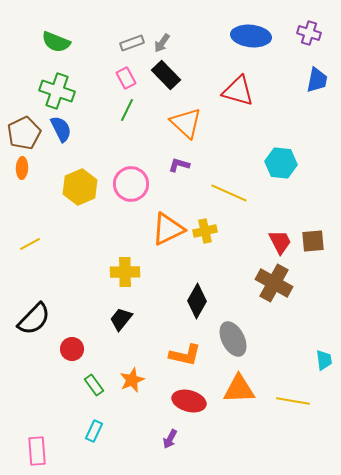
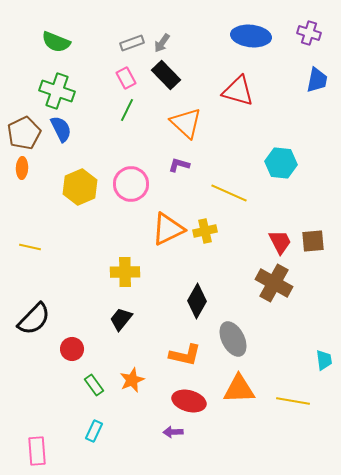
yellow line at (30, 244): moved 3 px down; rotated 40 degrees clockwise
purple arrow at (170, 439): moved 3 px right, 7 px up; rotated 60 degrees clockwise
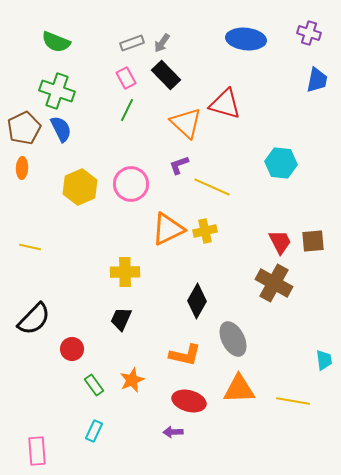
blue ellipse at (251, 36): moved 5 px left, 3 px down
red triangle at (238, 91): moved 13 px left, 13 px down
brown pentagon at (24, 133): moved 5 px up
purple L-shape at (179, 165): rotated 35 degrees counterclockwise
yellow line at (229, 193): moved 17 px left, 6 px up
black trapezoid at (121, 319): rotated 15 degrees counterclockwise
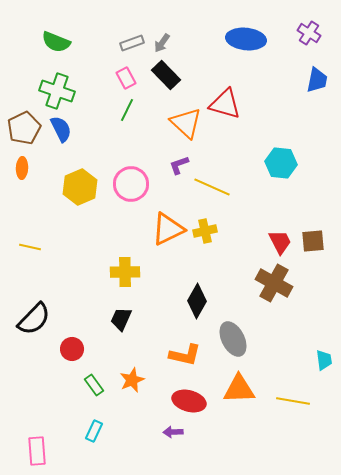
purple cross at (309, 33): rotated 15 degrees clockwise
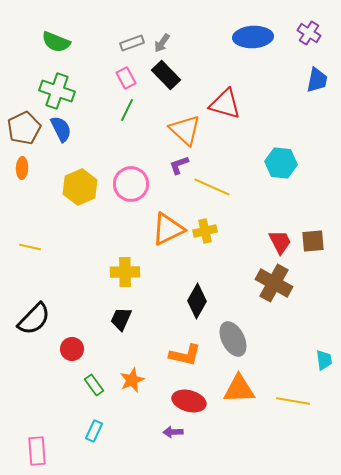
blue ellipse at (246, 39): moved 7 px right, 2 px up; rotated 9 degrees counterclockwise
orange triangle at (186, 123): moved 1 px left, 7 px down
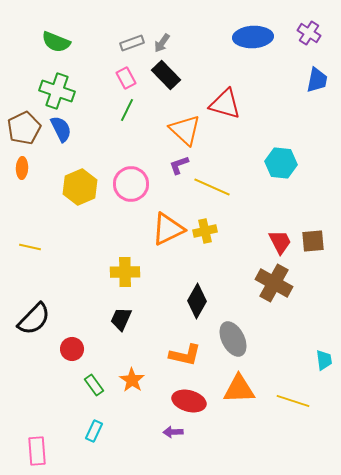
orange star at (132, 380): rotated 15 degrees counterclockwise
yellow line at (293, 401): rotated 8 degrees clockwise
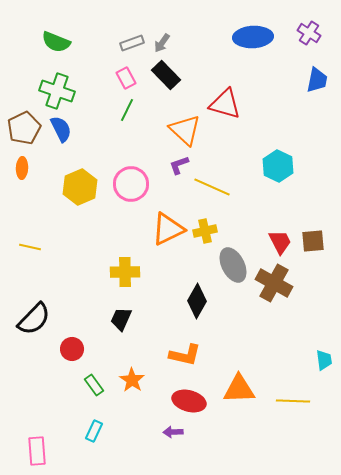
cyan hexagon at (281, 163): moved 3 px left, 3 px down; rotated 20 degrees clockwise
gray ellipse at (233, 339): moved 74 px up
yellow line at (293, 401): rotated 16 degrees counterclockwise
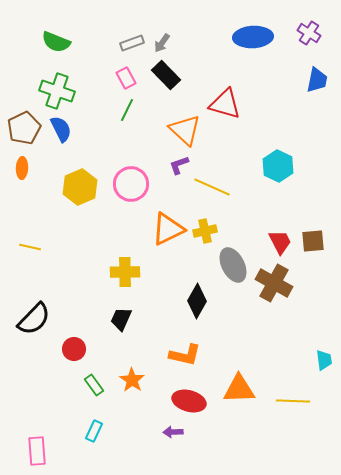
red circle at (72, 349): moved 2 px right
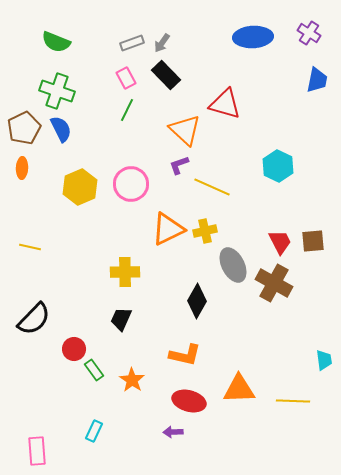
green rectangle at (94, 385): moved 15 px up
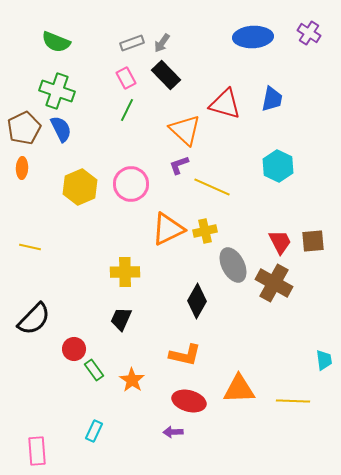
blue trapezoid at (317, 80): moved 45 px left, 19 px down
